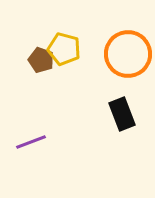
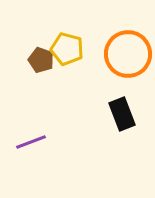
yellow pentagon: moved 3 px right
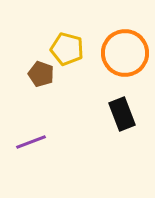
orange circle: moved 3 px left, 1 px up
brown pentagon: moved 14 px down
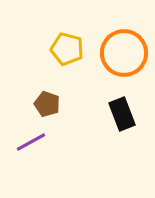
orange circle: moved 1 px left
brown pentagon: moved 6 px right, 30 px down
purple line: rotated 8 degrees counterclockwise
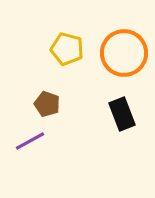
purple line: moved 1 px left, 1 px up
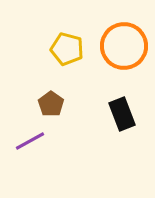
orange circle: moved 7 px up
brown pentagon: moved 4 px right; rotated 15 degrees clockwise
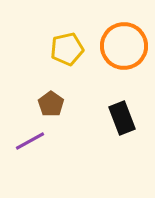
yellow pentagon: rotated 28 degrees counterclockwise
black rectangle: moved 4 px down
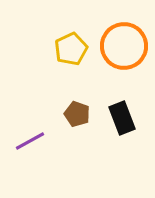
yellow pentagon: moved 4 px right; rotated 12 degrees counterclockwise
brown pentagon: moved 26 px right, 10 px down; rotated 15 degrees counterclockwise
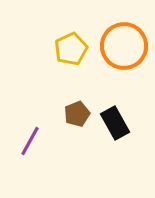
brown pentagon: rotated 30 degrees clockwise
black rectangle: moved 7 px left, 5 px down; rotated 8 degrees counterclockwise
purple line: rotated 32 degrees counterclockwise
